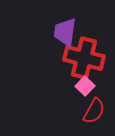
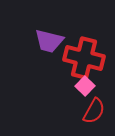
purple trapezoid: moved 16 px left, 9 px down; rotated 84 degrees counterclockwise
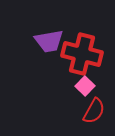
purple trapezoid: rotated 24 degrees counterclockwise
red cross: moved 2 px left, 4 px up
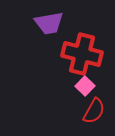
purple trapezoid: moved 18 px up
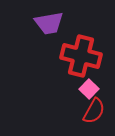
red cross: moved 1 px left, 2 px down
pink square: moved 4 px right, 3 px down
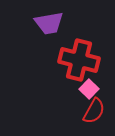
red cross: moved 2 px left, 4 px down
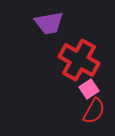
red cross: rotated 15 degrees clockwise
pink square: rotated 12 degrees clockwise
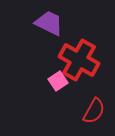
purple trapezoid: rotated 144 degrees counterclockwise
pink square: moved 31 px left, 8 px up
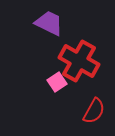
red cross: moved 1 px down
pink square: moved 1 px left, 1 px down
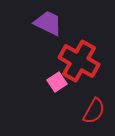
purple trapezoid: moved 1 px left
